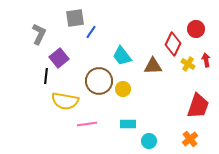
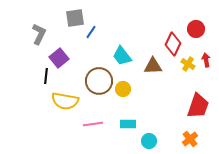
pink line: moved 6 px right
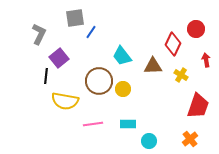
yellow cross: moved 7 px left, 11 px down
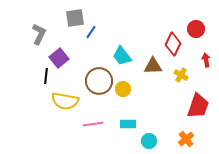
orange cross: moved 4 px left
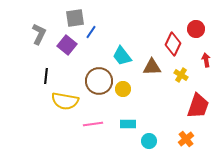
purple square: moved 8 px right, 13 px up; rotated 12 degrees counterclockwise
brown triangle: moved 1 px left, 1 px down
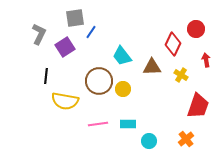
purple square: moved 2 px left, 2 px down; rotated 18 degrees clockwise
pink line: moved 5 px right
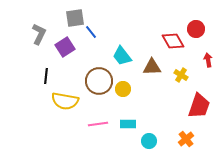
blue line: rotated 72 degrees counterclockwise
red diamond: moved 3 px up; rotated 55 degrees counterclockwise
red arrow: moved 2 px right
red trapezoid: moved 1 px right
